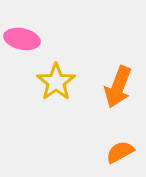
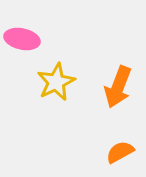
yellow star: rotated 9 degrees clockwise
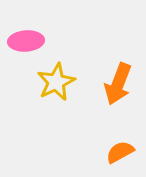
pink ellipse: moved 4 px right, 2 px down; rotated 16 degrees counterclockwise
orange arrow: moved 3 px up
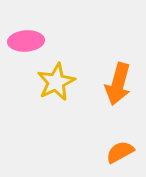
orange arrow: rotated 6 degrees counterclockwise
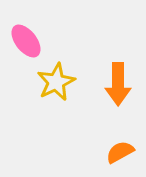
pink ellipse: rotated 56 degrees clockwise
orange arrow: rotated 15 degrees counterclockwise
